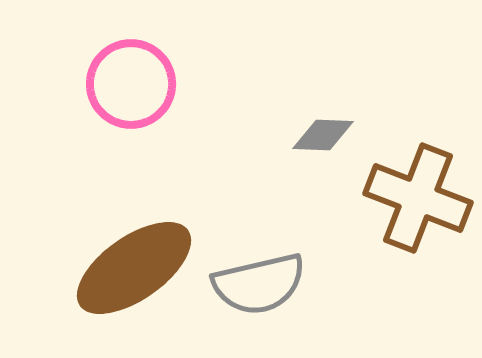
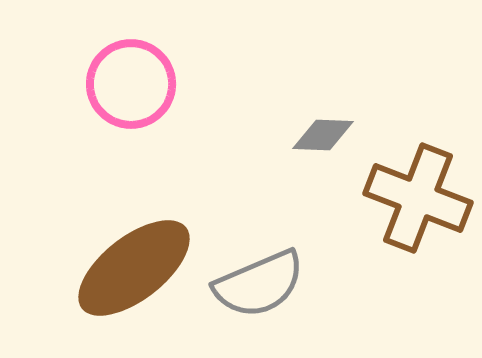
brown ellipse: rotated 3 degrees counterclockwise
gray semicircle: rotated 10 degrees counterclockwise
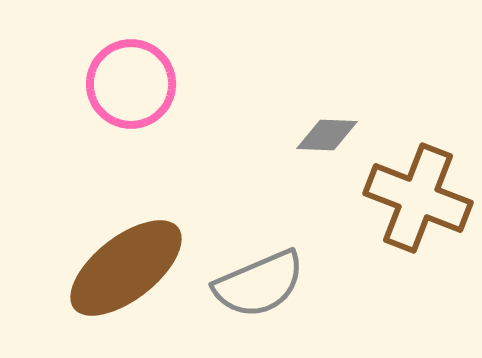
gray diamond: moved 4 px right
brown ellipse: moved 8 px left
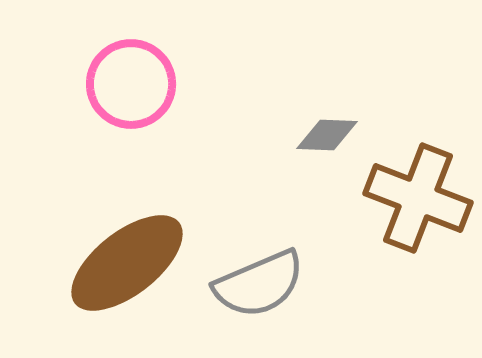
brown ellipse: moved 1 px right, 5 px up
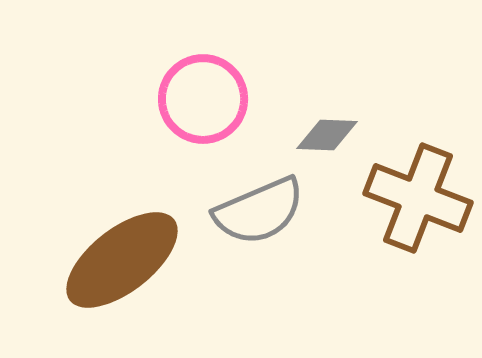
pink circle: moved 72 px right, 15 px down
brown ellipse: moved 5 px left, 3 px up
gray semicircle: moved 73 px up
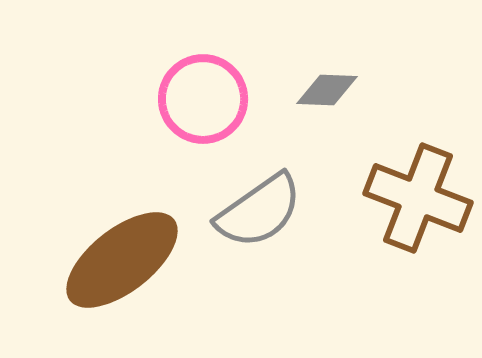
gray diamond: moved 45 px up
gray semicircle: rotated 12 degrees counterclockwise
